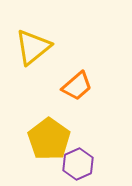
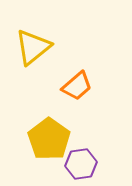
purple hexagon: moved 3 px right; rotated 16 degrees clockwise
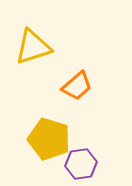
yellow triangle: rotated 21 degrees clockwise
yellow pentagon: rotated 18 degrees counterclockwise
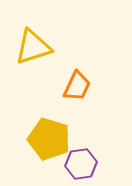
orange trapezoid: rotated 24 degrees counterclockwise
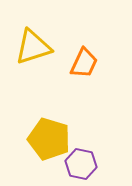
orange trapezoid: moved 7 px right, 23 px up
purple hexagon: rotated 20 degrees clockwise
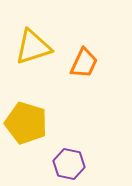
yellow pentagon: moved 23 px left, 16 px up
purple hexagon: moved 12 px left
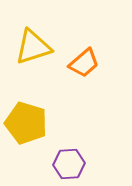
orange trapezoid: rotated 24 degrees clockwise
purple hexagon: rotated 16 degrees counterclockwise
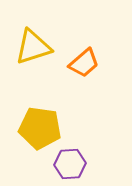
yellow pentagon: moved 14 px right, 5 px down; rotated 9 degrees counterclockwise
purple hexagon: moved 1 px right
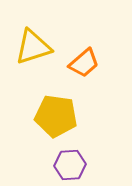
yellow pentagon: moved 16 px right, 12 px up
purple hexagon: moved 1 px down
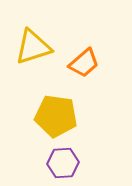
purple hexagon: moved 7 px left, 2 px up
